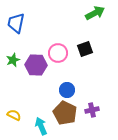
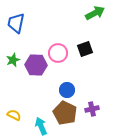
purple cross: moved 1 px up
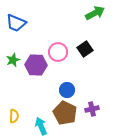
blue trapezoid: rotated 80 degrees counterclockwise
black square: rotated 14 degrees counterclockwise
pink circle: moved 1 px up
yellow semicircle: moved 1 px down; rotated 64 degrees clockwise
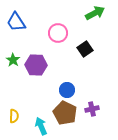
blue trapezoid: moved 1 px up; rotated 35 degrees clockwise
pink circle: moved 19 px up
green star: rotated 16 degrees counterclockwise
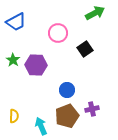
blue trapezoid: rotated 85 degrees counterclockwise
brown pentagon: moved 2 px right, 3 px down; rotated 25 degrees clockwise
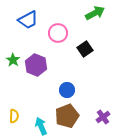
blue trapezoid: moved 12 px right, 2 px up
purple hexagon: rotated 20 degrees clockwise
purple cross: moved 11 px right, 8 px down; rotated 24 degrees counterclockwise
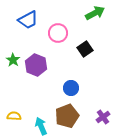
blue circle: moved 4 px right, 2 px up
yellow semicircle: rotated 88 degrees counterclockwise
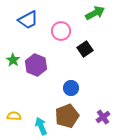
pink circle: moved 3 px right, 2 px up
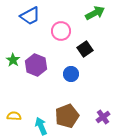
blue trapezoid: moved 2 px right, 4 px up
blue circle: moved 14 px up
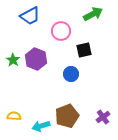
green arrow: moved 2 px left, 1 px down
black square: moved 1 px left, 1 px down; rotated 21 degrees clockwise
purple hexagon: moved 6 px up
cyan arrow: rotated 84 degrees counterclockwise
